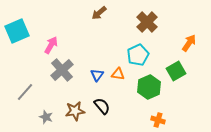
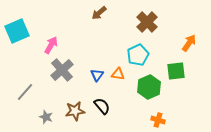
green square: rotated 24 degrees clockwise
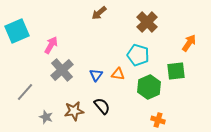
cyan pentagon: rotated 30 degrees counterclockwise
blue triangle: moved 1 px left
brown star: moved 1 px left
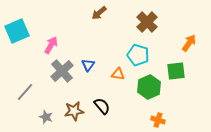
gray cross: moved 1 px down
blue triangle: moved 8 px left, 10 px up
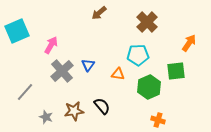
cyan pentagon: rotated 20 degrees counterclockwise
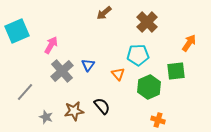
brown arrow: moved 5 px right
orange triangle: rotated 40 degrees clockwise
